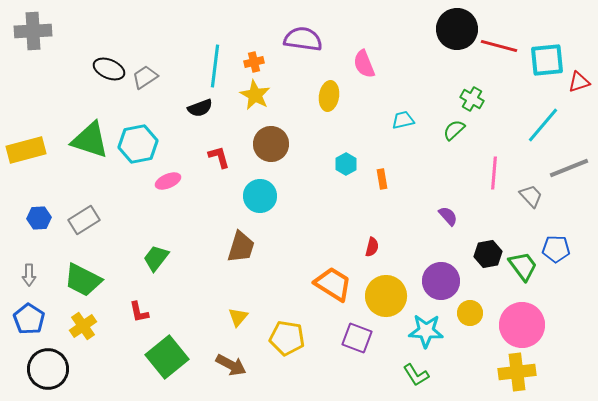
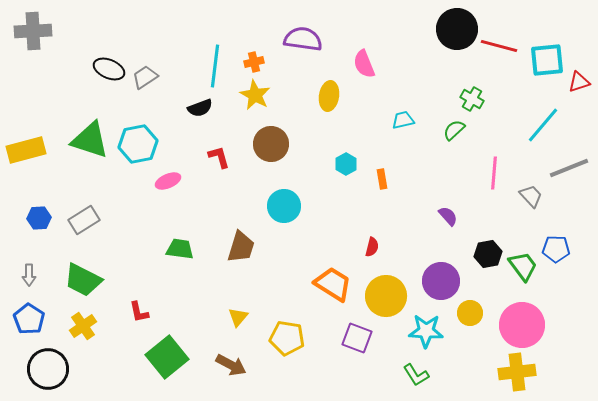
cyan circle at (260, 196): moved 24 px right, 10 px down
green trapezoid at (156, 258): moved 24 px right, 9 px up; rotated 60 degrees clockwise
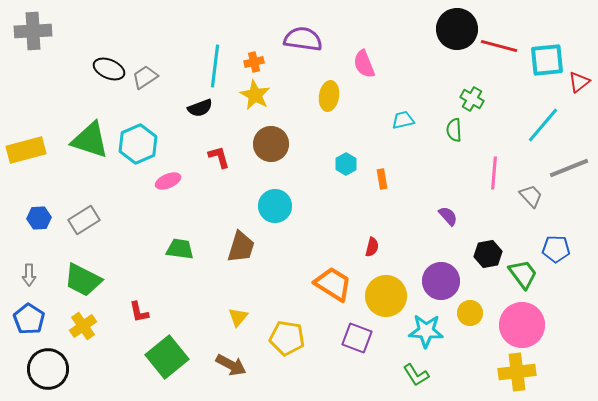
red triangle at (579, 82): rotated 20 degrees counterclockwise
green semicircle at (454, 130): rotated 50 degrees counterclockwise
cyan hexagon at (138, 144): rotated 12 degrees counterclockwise
cyan circle at (284, 206): moved 9 px left
green trapezoid at (523, 266): moved 8 px down
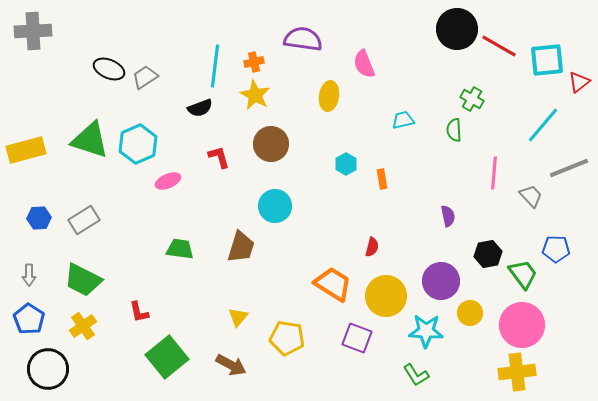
red line at (499, 46): rotated 15 degrees clockwise
purple semicircle at (448, 216): rotated 30 degrees clockwise
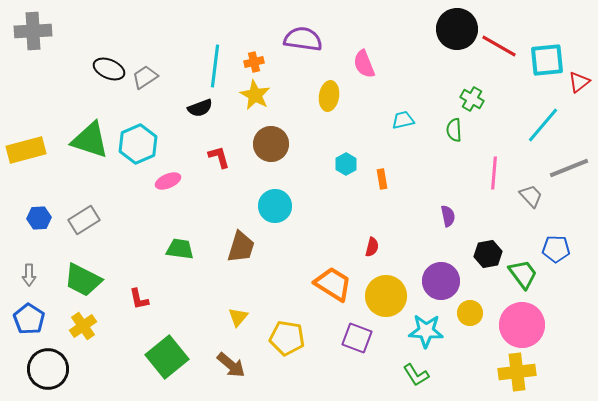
red L-shape at (139, 312): moved 13 px up
brown arrow at (231, 365): rotated 12 degrees clockwise
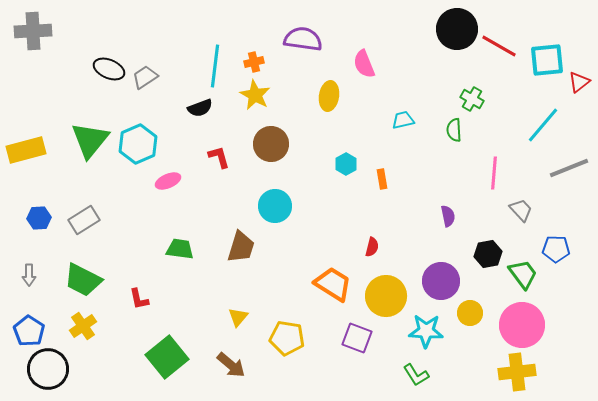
green triangle at (90, 140): rotated 51 degrees clockwise
gray trapezoid at (531, 196): moved 10 px left, 14 px down
blue pentagon at (29, 319): moved 12 px down
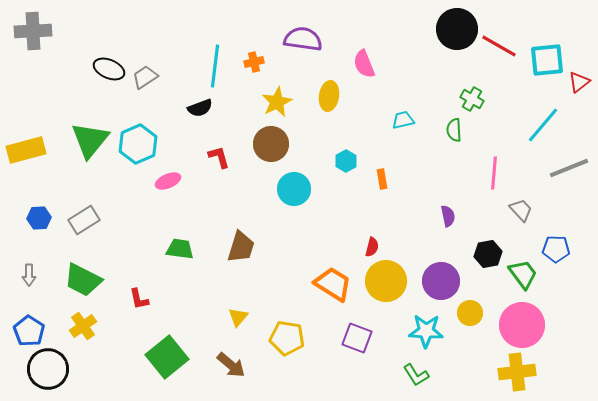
yellow star at (255, 95): moved 22 px right, 7 px down; rotated 16 degrees clockwise
cyan hexagon at (346, 164): moved 3 px up
cyan circle at (275, 206): moved 19 px right, 17 px up
yellow circle at (386, 296): moved 15 px up
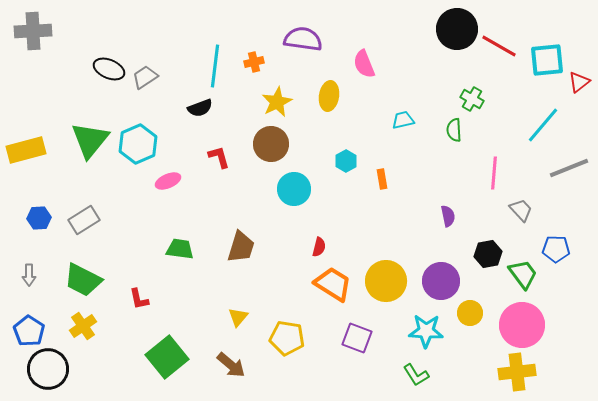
red semicircle at (372, 247): moved 53 px left
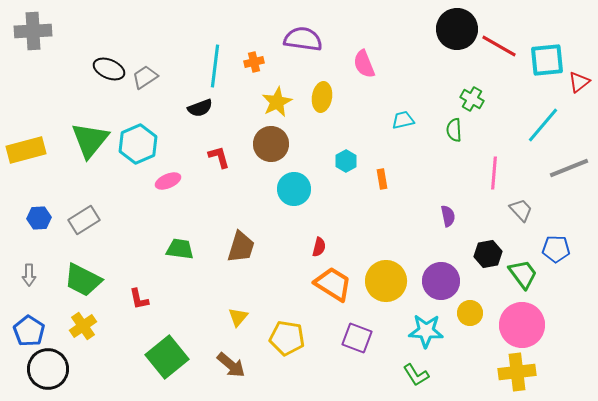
yellow ellipse at (329, 96): moved 7 px left, 1 px down
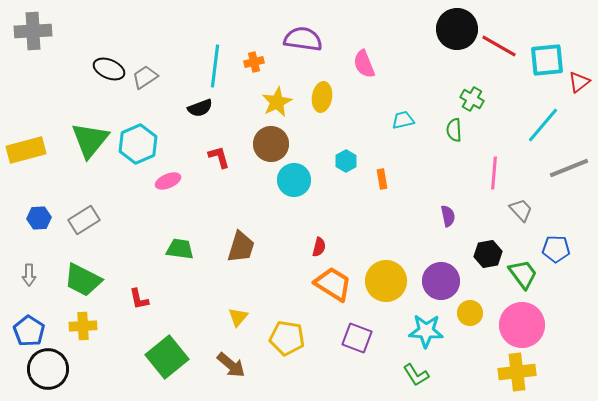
cyan circle at (294, 189): moved 9 px up
yellow cross at (83, 326): rotated 32 degrees clockwise
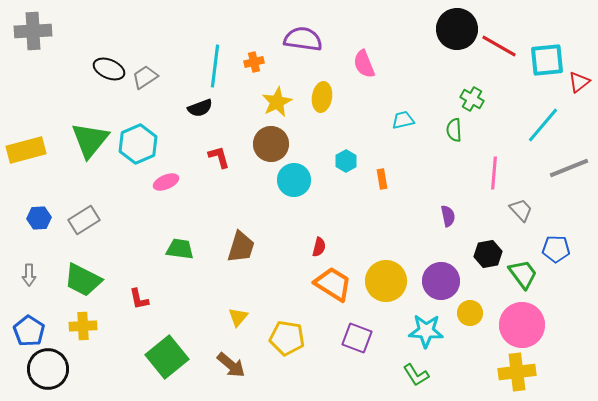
pink ellipse at (168, 181): moved 2 px left, 1 px down
